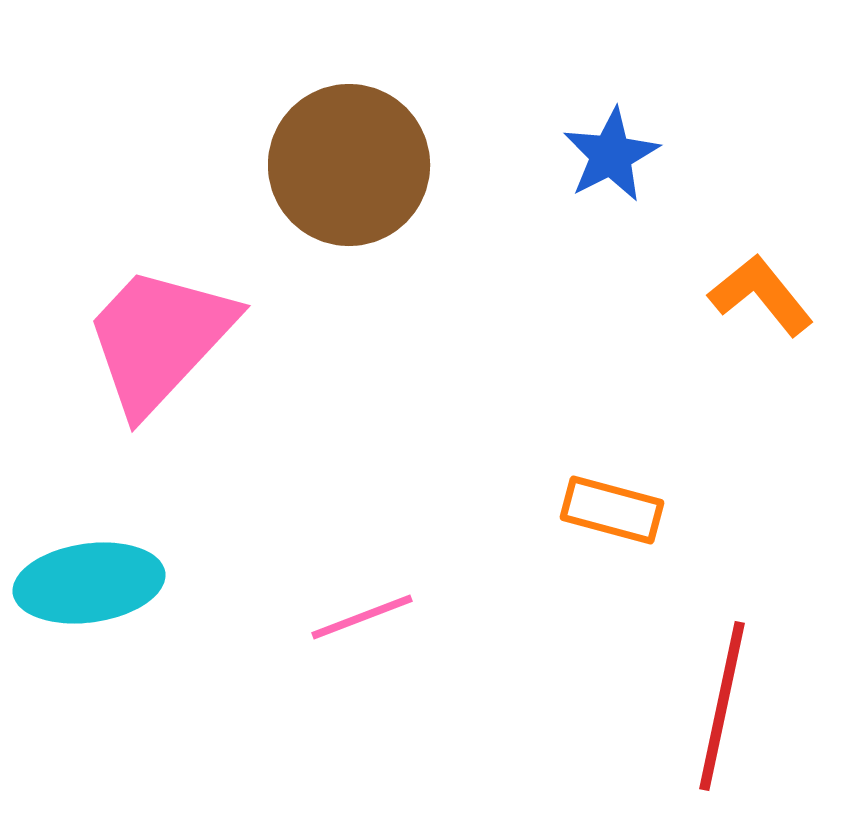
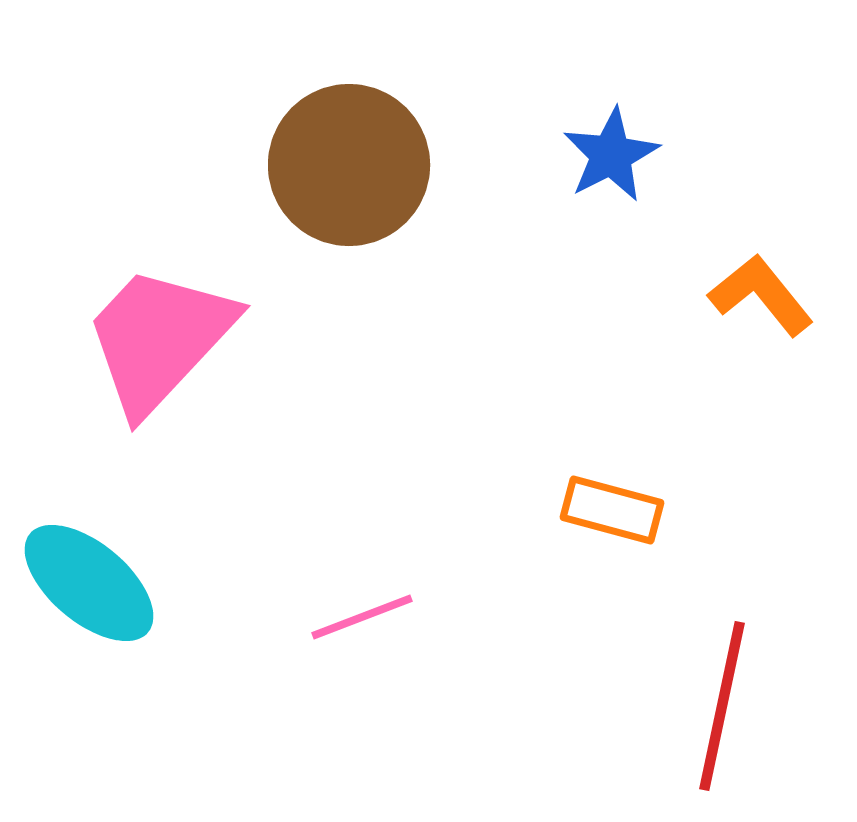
cyan ellipse: rotated 48 degrees clockwise
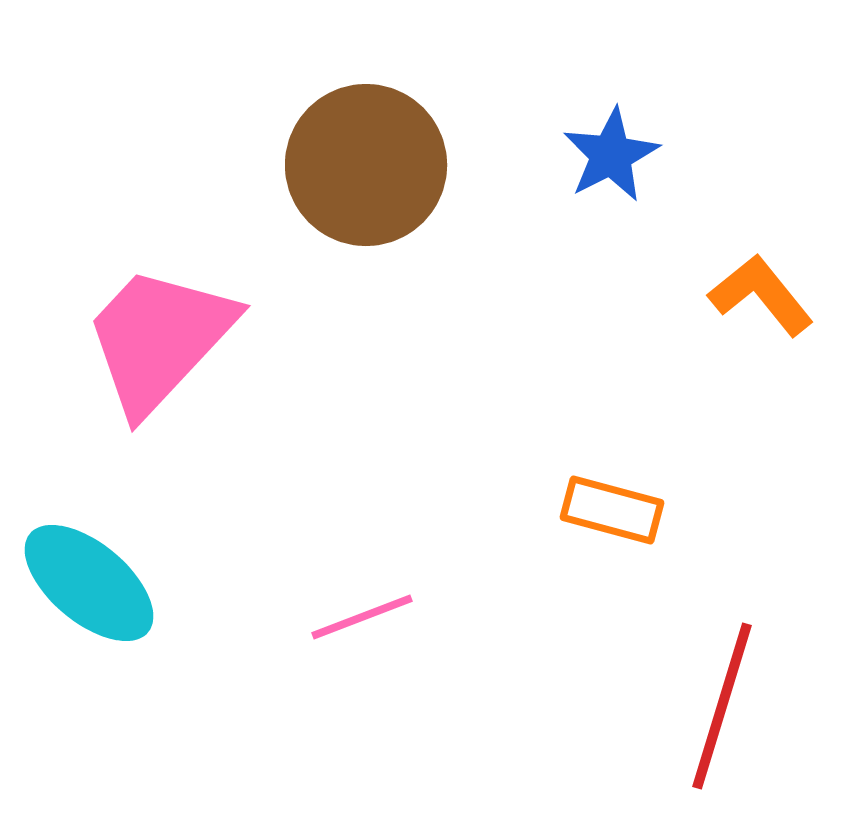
brown circle: moved 17 px right
red line: rotated 5 degrees clockwise
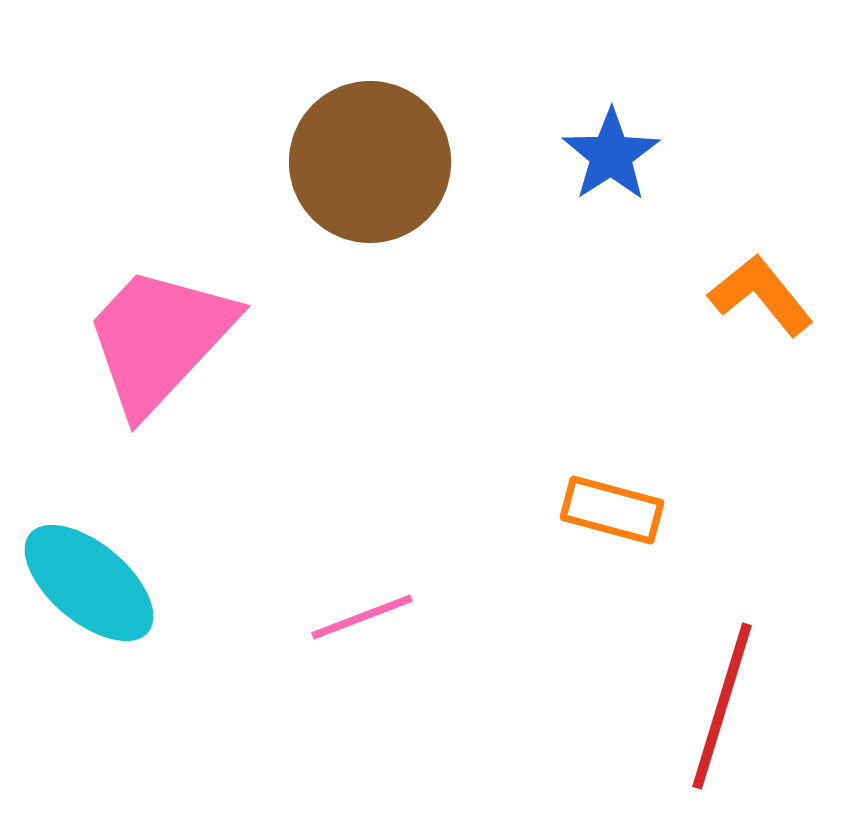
blue star: rotated 6 degrees counterclockwise
brown circle: moved 4 px right, 3 px up
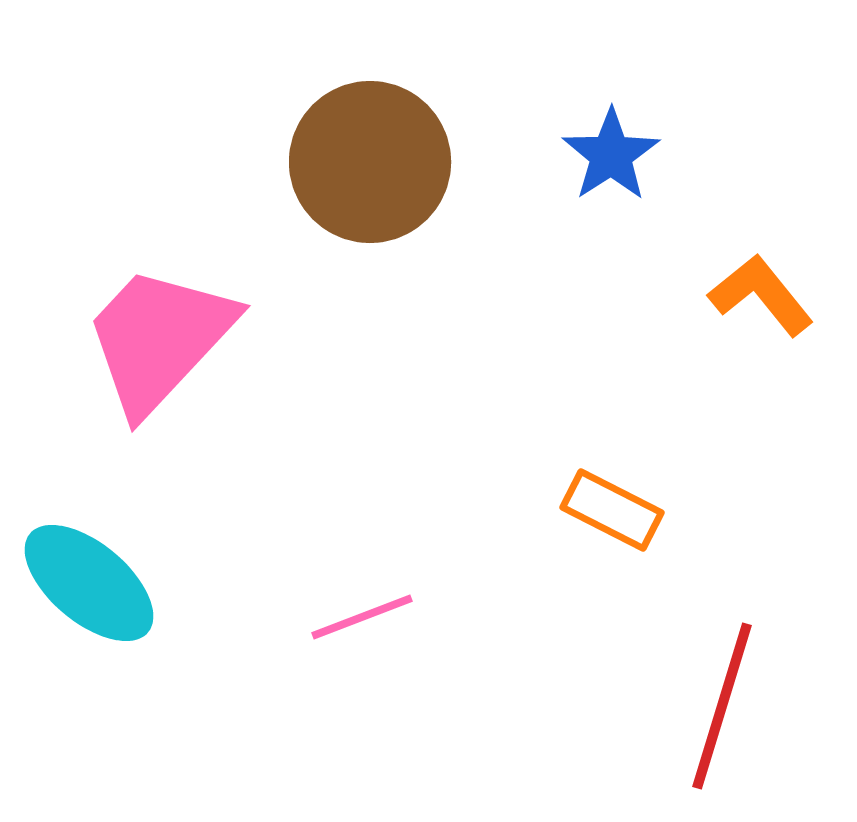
orange rectangle: rotated 12 degrees clockwise
